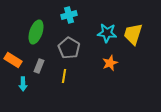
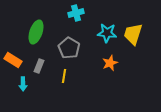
cyan cross: moved 7 px right, 2 px up
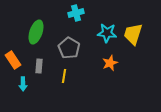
orange rectangle: rotated 24 degrees clockwise
gray rectangle: rotated 16 degrees counterclockwise
